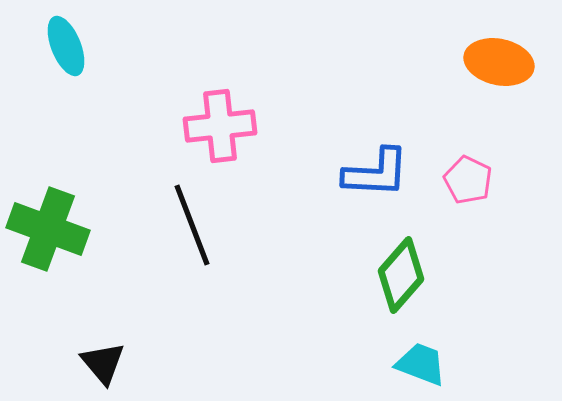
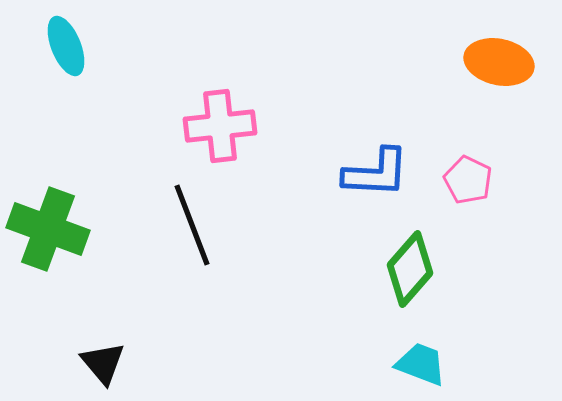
green diamond: moved 9 px right, 6 px up
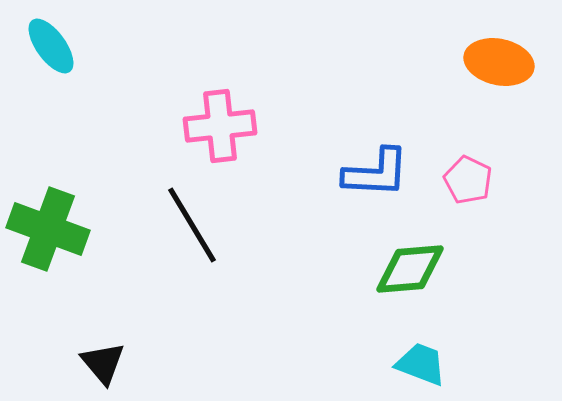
cyan ellipse: moved 15 px left; rotated 14 degrees counterclockwise
black line: rotated 10 degrees counterclockwise
green diamond: rotated 44 degrees clockwise
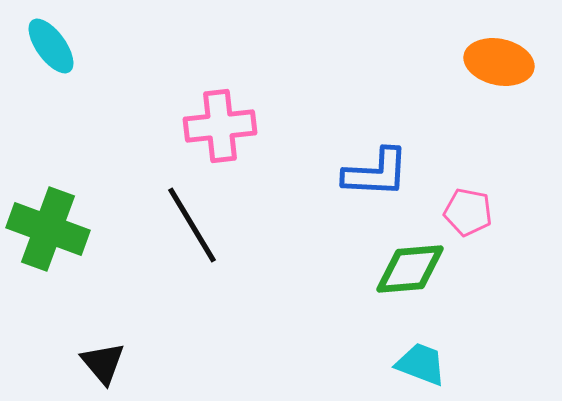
pink pentagon: moved 32 px down; rotated 15 degrees counterclockwise
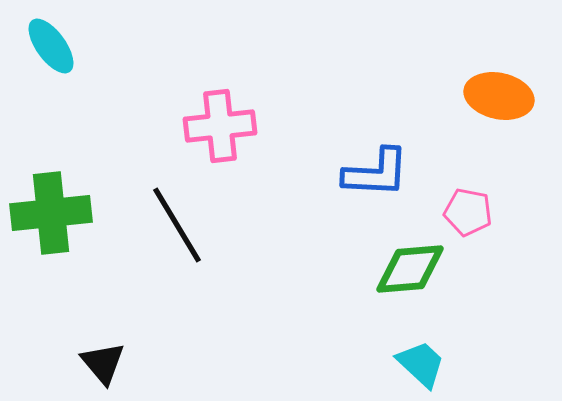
orange ellipse: moved 34 px down
black line: moved 15 px left
green cross: moved 3 px right, 16 px up; rotated 26 degrees counterclockwise
cyan trapezoid: rotated 22 degrees clockwise
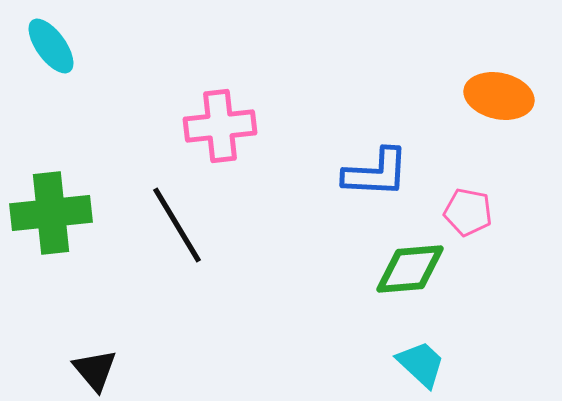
black triangle: moved 8 px left, 7 px down
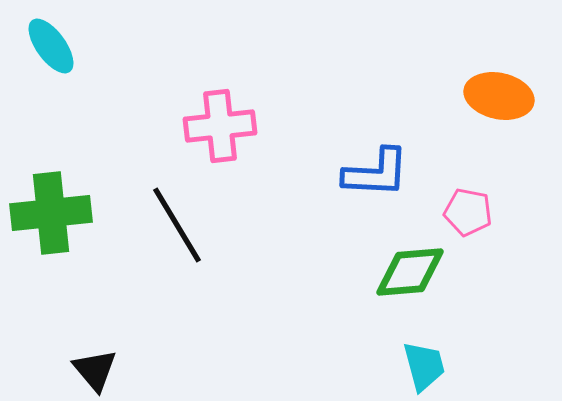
green diamond: moved 3 px down
cyan trapezoid: moved 3 px right, 2 px down; rotated 32 degrees clockwise
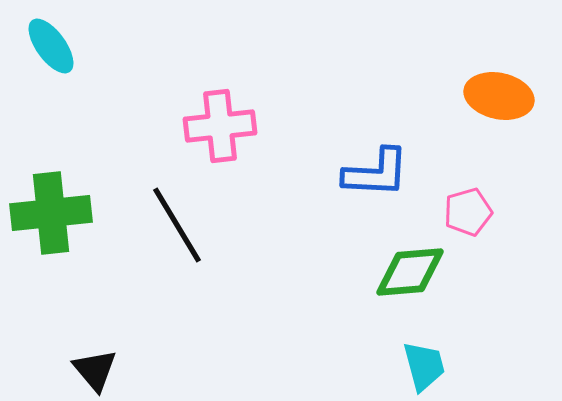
pink pentagon: rotated 27 degrees counterclockwise
